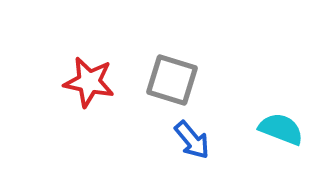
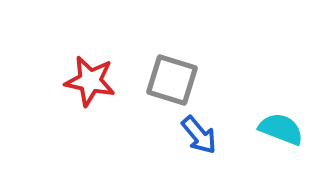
red star: moved 1 px right, 1 px up
blue arrow: moved 7 px right, 5 px up
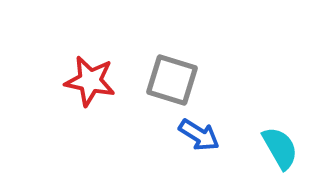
cyan semicircle: moved 1 px left, 19 px down; rotated 39 degrees clockwise
blue arrow: rotated 18 degrees counterclockwise
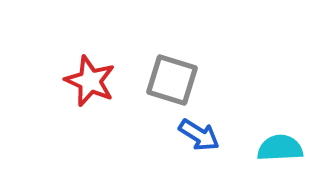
red star: rotated 12 degrees clockwise
cyan semicircle: rotated 63 degrees counterclockwise
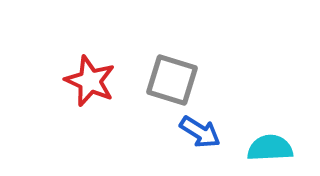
blue arrow: moved 1 px right, 3 px up
cyan semicircle: moved 10 px left
